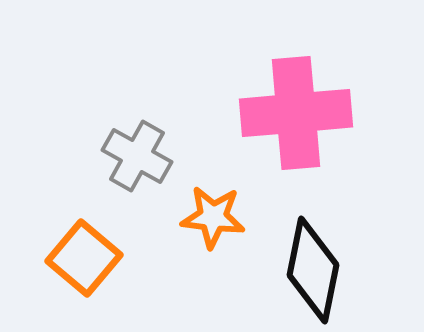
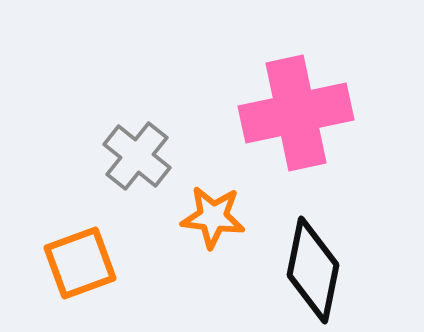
pink cross: rotated 7 degrees counterclockwise
gray cross: rotated 10 degrees clockwise
orange square: moved 4 px left, 5 px down; rotated 30 degrees clockwise
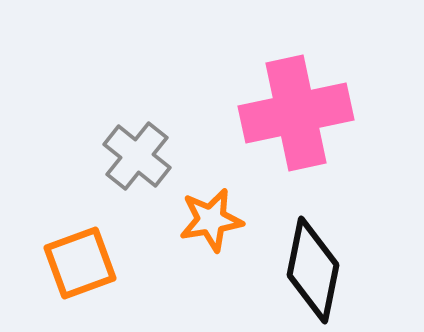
orange star: moved 2 px left, 3 px down; rotated 16 degrees counterclockwise
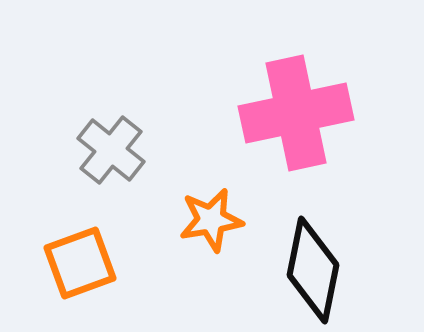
gray cross: moved 26 px left, 6 px up
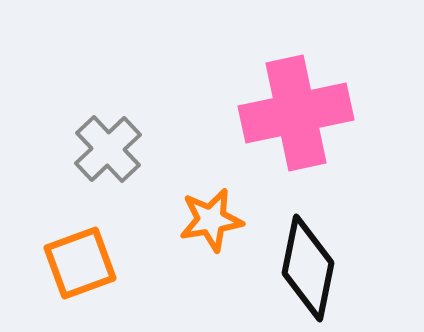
gray cross: moved 3 px left, 1 px up; rotated 8 degrees clockwise
black diamond: moved 5 px left, 2 px up
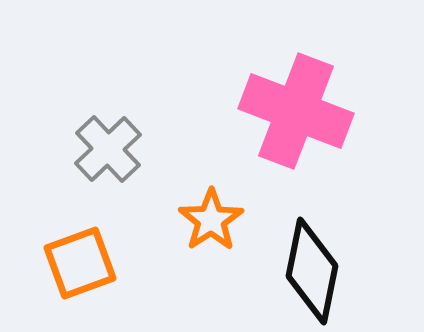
pink cross: moved 2 px up; rotated 33 degrees clockwise
orange star: rotated 24 degrees counterclockwise
black diamond: moved 4 px right, 3 px down
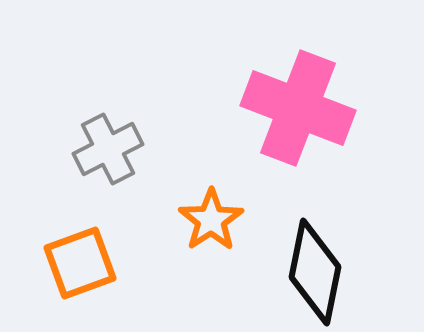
pink cross: moved 2 px right, 3 px up
gray cross: rotated 16 degrees clockwise
black diamond: moved 3 px right, 1 px down
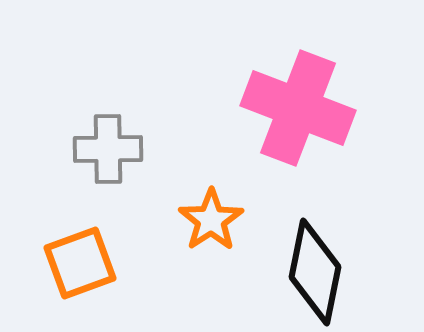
gray cross: rotated 26 degrees clockwise
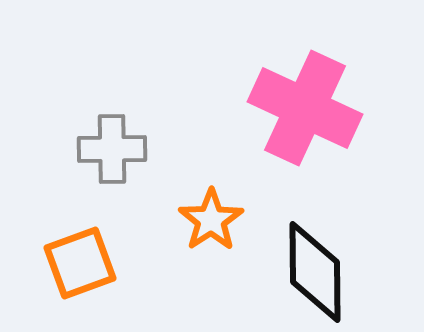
pink cross: moved 7 px right; rotated 4 degrees clockwise
gray cross: moved 4 px right
black diamond: rotated 12 degrees counterclockwise
